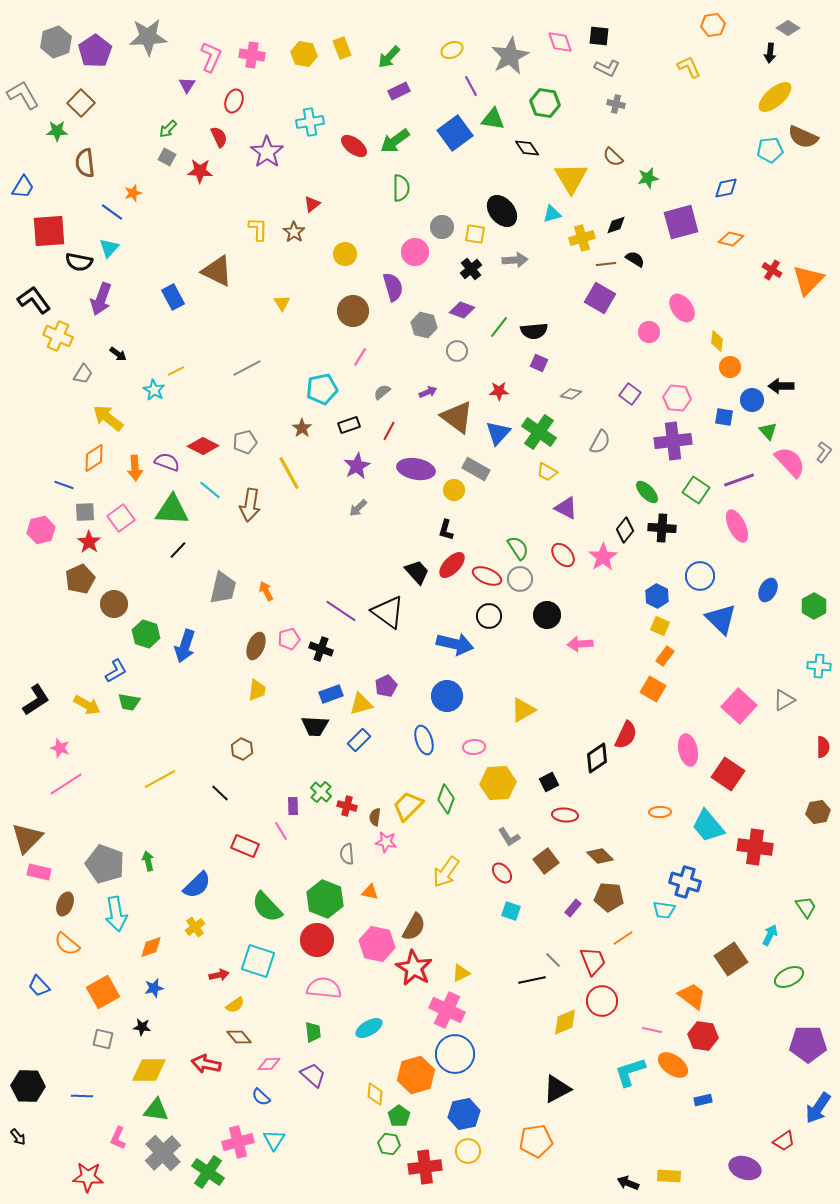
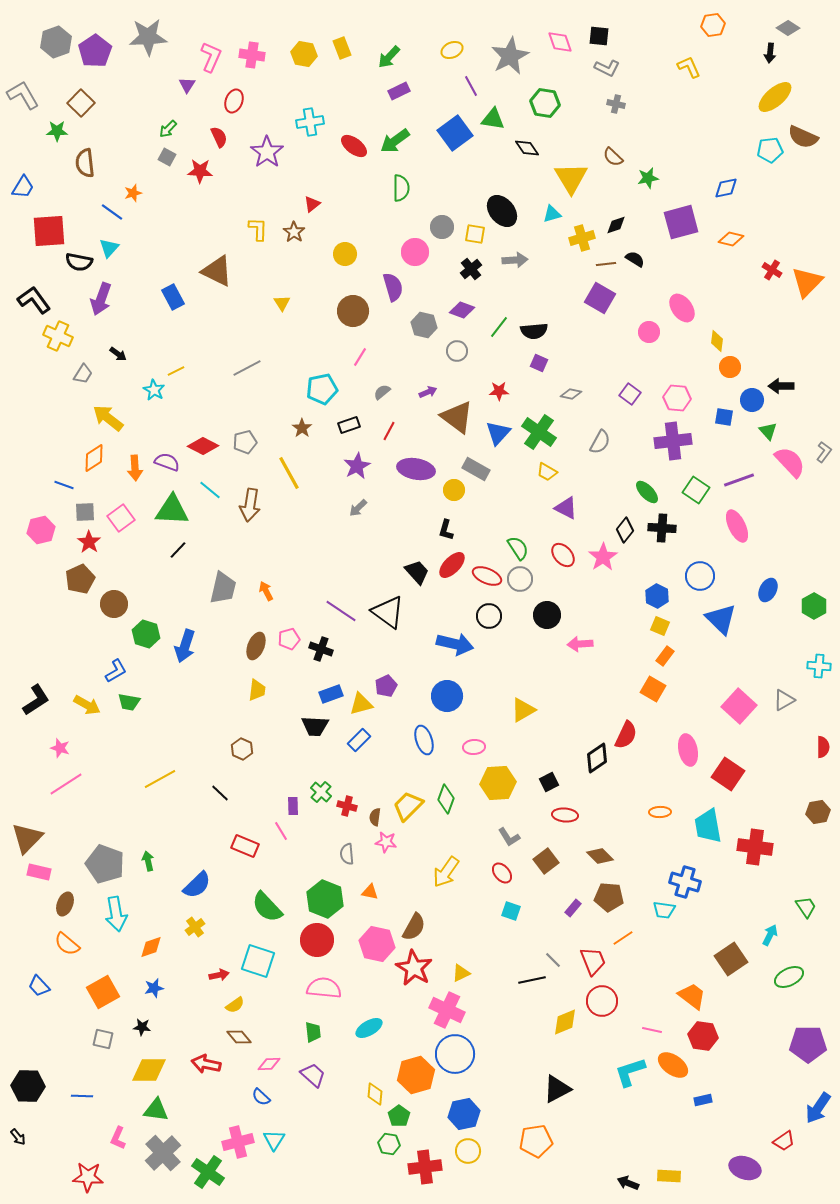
orange triangle at (808, 280): moved 1 px left, 2 px down
cyan trapezoid at (708, 826): rotated 30 degrees clockwise
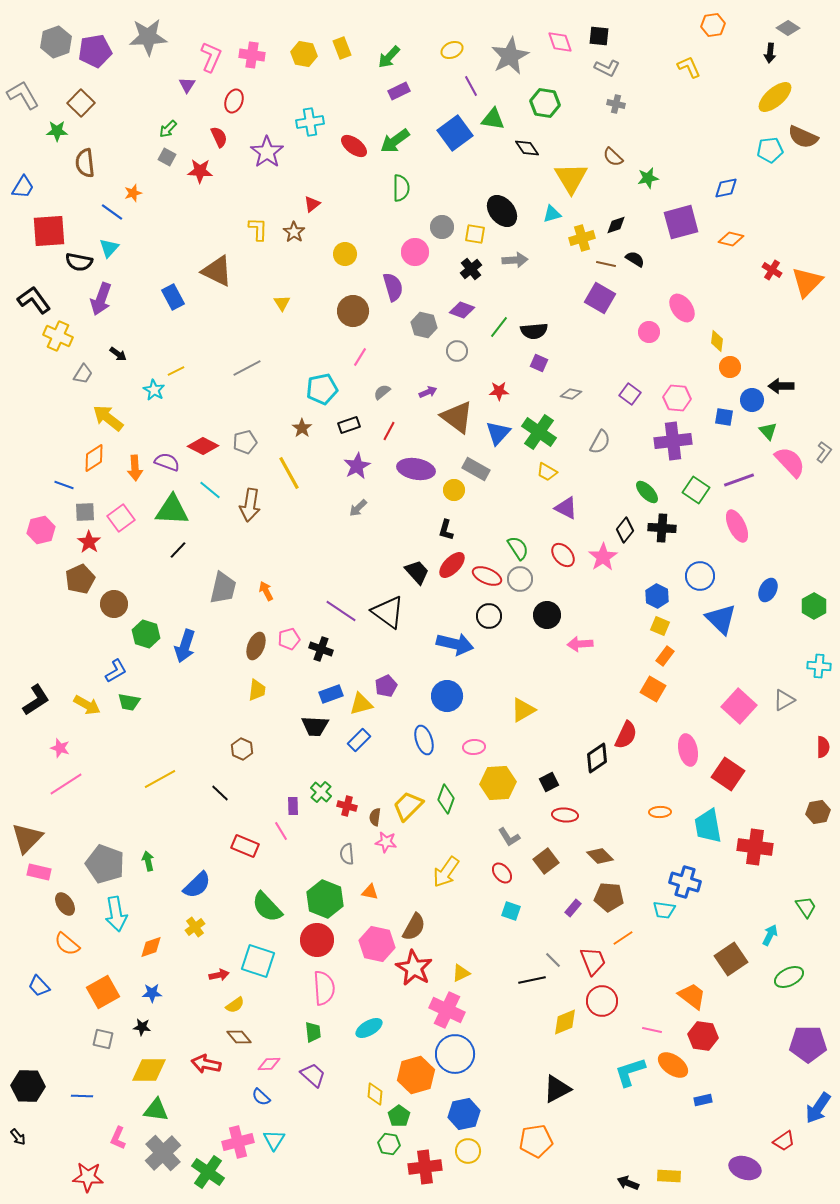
purple pentagon at (95, 51): rotated 24 degrees clockwise
brown line at (606, 264): rotated 18 degrees clockwise
brown ellipse at (65, 904): rotated 55 degrees counterclockwise
blue star at (154, 988): moved 2 px left, 5 px down; rotated 12 degrees clockwise
pink semicircle at (324, 988): rotated 80 degrees clockwise
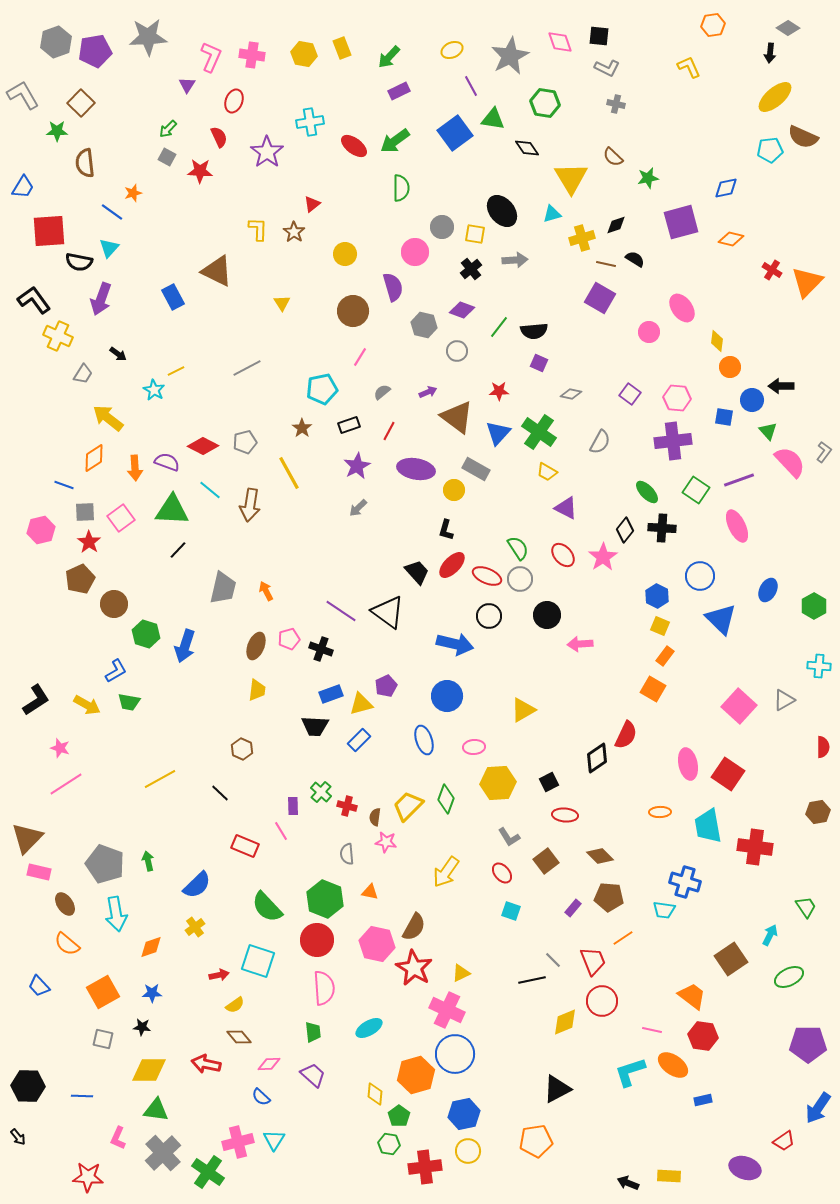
pink ellipse at (688, 750): moved 14 px down
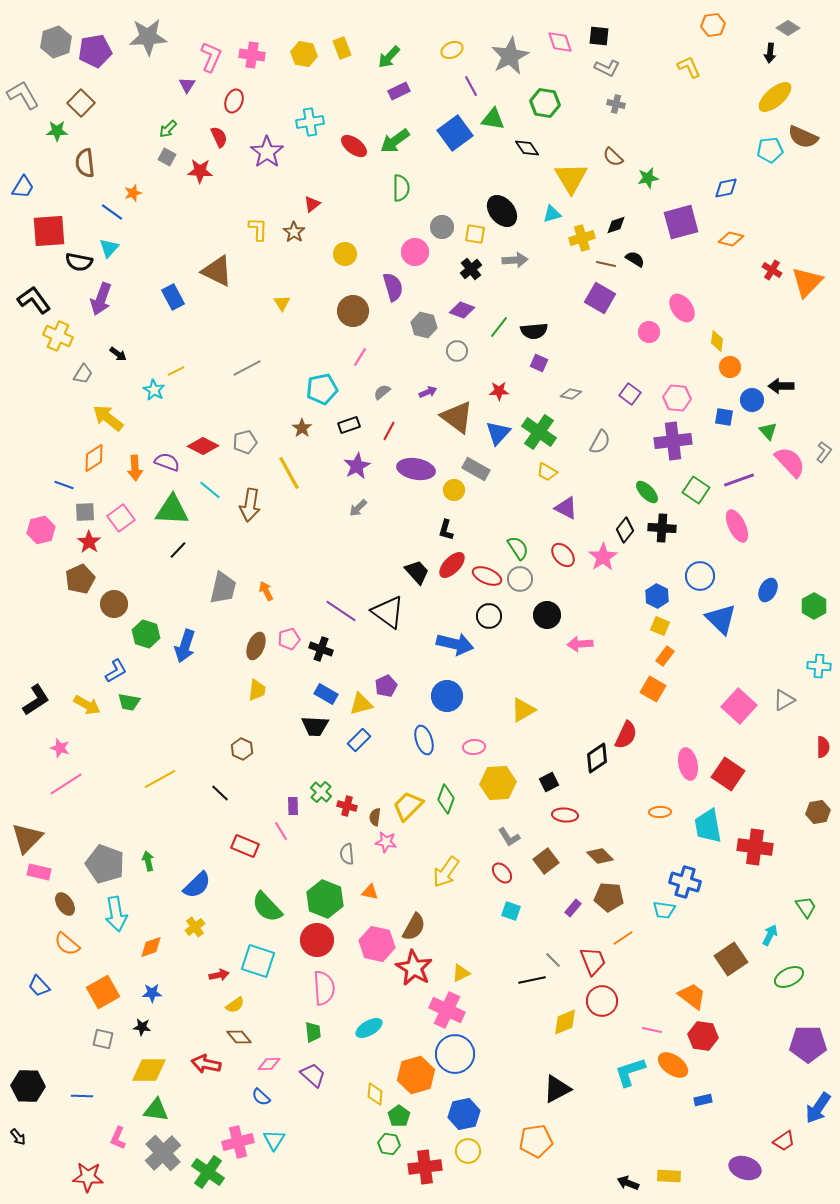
blue rectangle at (331, 694): moved 5 px left; rotated 50 degrees clockwise
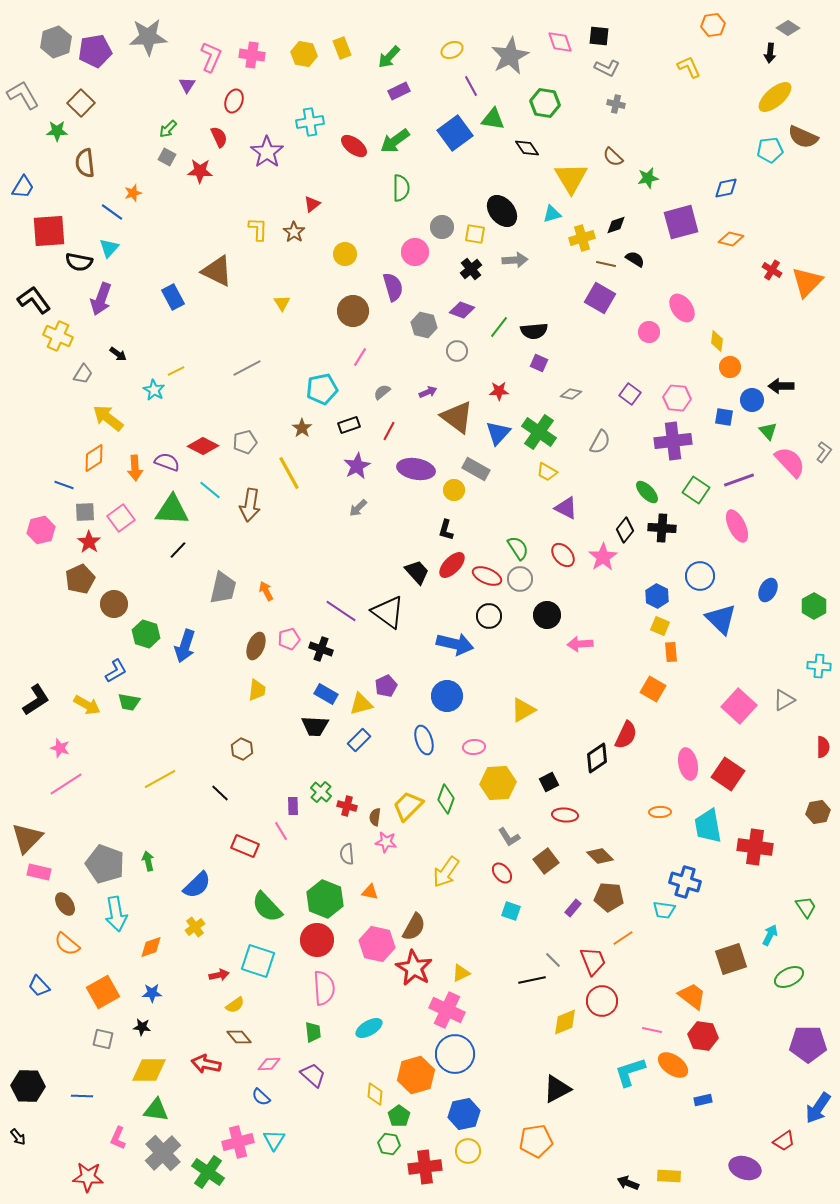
orange rectangle at (665, 656): moved 6 px right, 4 px up; rotated 42 degrees counterclockwise
brown square at (731, 959): rotated 16 degrees clockwise
